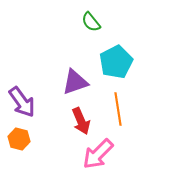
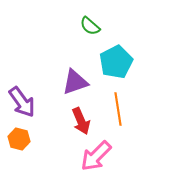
green semicircle: moved 1 px left, 4 px down; rotated 10 degrees counterclockwise
pink arrow: moved 2 px left, 2 px down
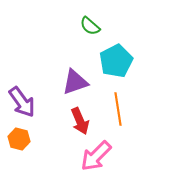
cyan pentagon: moved 1 px up
red arrow: moved 1 px left
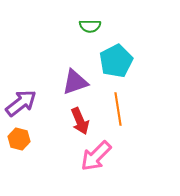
green semicircle: rotated 40 degrees counterclockwise
purple arrow: moved 1 px left, 1 px down; rotated 92 degrees counterclockwise
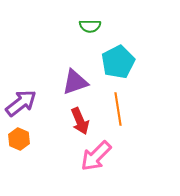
cyan pentagon: moved 2 px right, 1 px down
orange hexagon: rotated 10 degrees clockwise
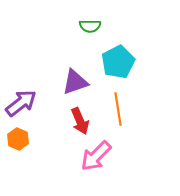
orange hexagon: moved 1 px left
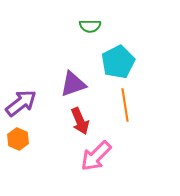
purple triangle: moved 2 px left, 2 px down
orange line: moved 7 px right, 4 px up
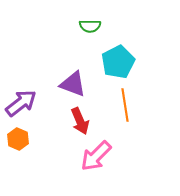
purple triangle: rotated 40 degrees clockwise
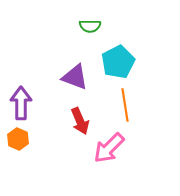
purple triangle: moved 2 px right, 7 px up
purple arrow: rotated 52 degrees counterclockwise
pink arrow: moved 13 px right, 8 px up
